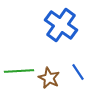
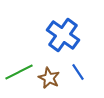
blue cross: moved 2 px right, 10 px down
green line: moved 1 px down; rotated 24 degrees counterclockwise
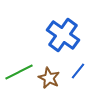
blue line: moved 1 px up; rotated 72 degrees clockwise
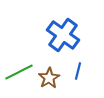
blue line: rotated 24 degrees counterclockwise
brown star: rotated 15 degrees clockwise
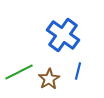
brown star: moved 1 px down
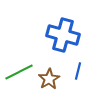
blue cross: rotated 20 degrees counterclockwise
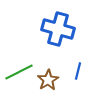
blue cross: moved 5 px left, 6 px up
brown star: moved 1 px left, 1 px down
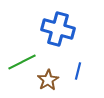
green line: moved 3 px right, 10 px up
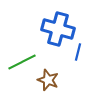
blue line: moved 19 px up
brown star: rotated 20 degrees counterclockwise
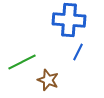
blue cross: moved 11 px right, 9 px up; rotated 12 degrees counterclockwise
blue line: rotated 12 degrees clockwise
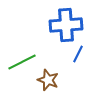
blue cross: moved 3 px left, 5 px down; rotated 8 degrees counterclockwise
blue line: moved 2 px down
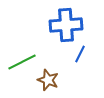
blue line: moved 2 px right
